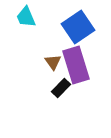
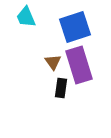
blue square: moved 3 px left; rotated 16 degrees clockwise
purple rectangle: moved 3 px right
black rectangle: rotated 36 degrees counterclockwise
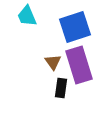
cyan trapezoid: moved 1 px right, 1 px up
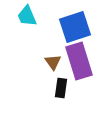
purple rectangle: moved 4 px up
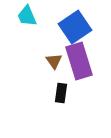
blue square: rotated 16 degrees counterclockwise
brown triangle: moved 1 px right, 1 px up
black rectangle: moved 5 px down
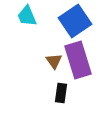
blue square: moved 6 px up
purple rectangle: moved 1 px left, 1 px up
